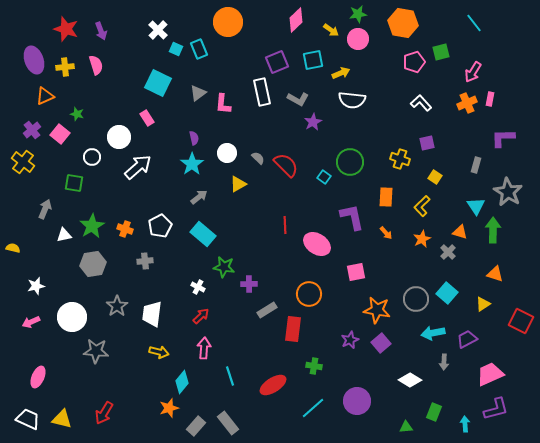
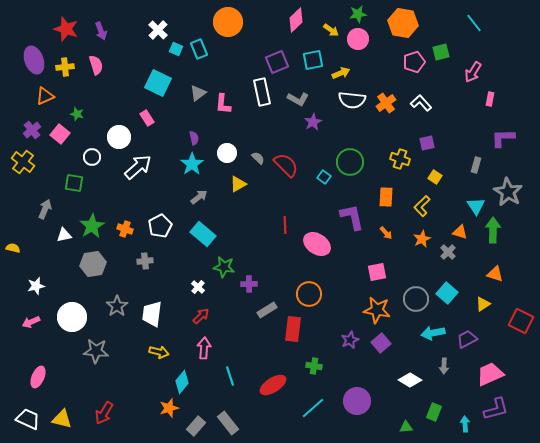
orange cross at (467, 103): moved 81 px left; rotated 12 degrees counterclockwise
pink square at (356, 272): moved 21 px right
white cross at (198, 287): rotated 16 degrees clockwise
gray arrow at (444, 362): moved 4 px down
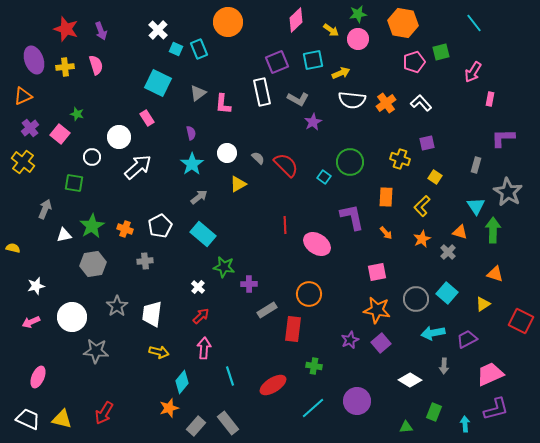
orange triangle at (45, 96): moved 22 px left
purple cross at (32, 130): moved 2 px left, 2 px up
purple semicircle at (194, 138): moved 3 px left, 5 px up
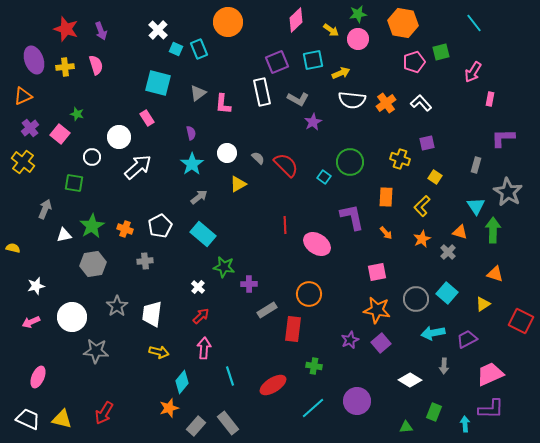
cyan square at (158, 83): rotated 12 degrees counterclockwise
purple L-shape at (496, 409): moved 5 px left; rotated 16 degrees clockwise
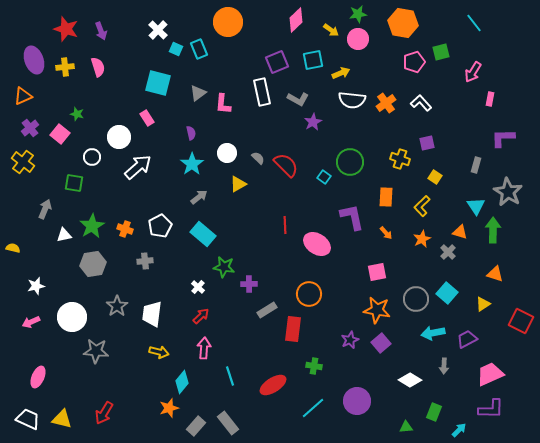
pink semicircle at (96, 65): moved 2 px right, 2 px down
cyan arrow at (465, 424): moved 6 px left, 6 px down; rotated 49 degrees clockwise
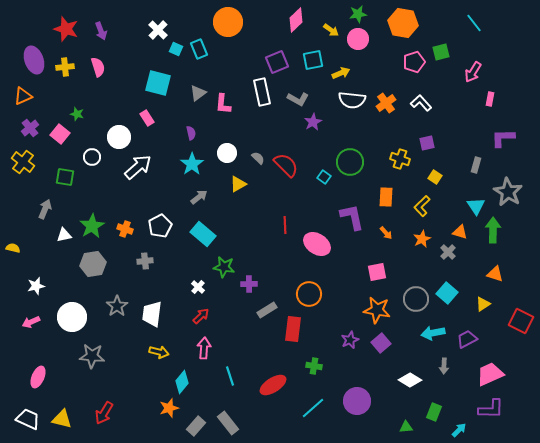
green square at (74, 183): moved 9 px left, 6 px up
gray star at (96, 351): moved 4 px left, 5 px down
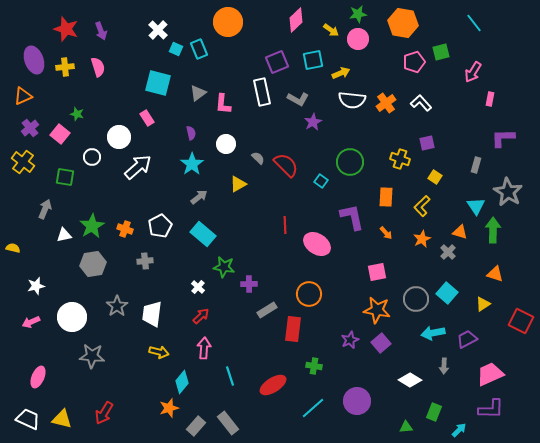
white circle at (227, 153): moved 1 px left, 9 px up
cyan square at (324, 177): moved 3 px left, 4 px down
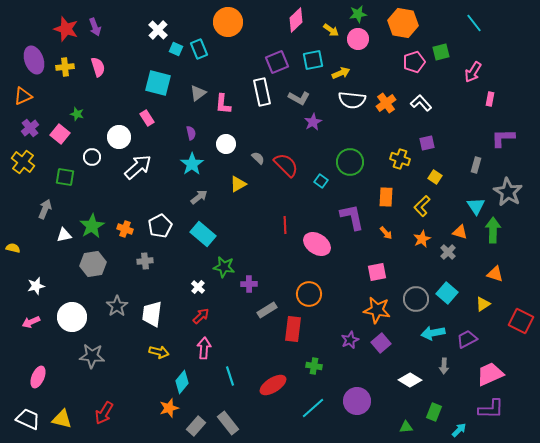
purple arrow at (101, 31): moved 6 px left, 4 px up
gray L-shape at (298, 99): moved 1 px right, 1 px up
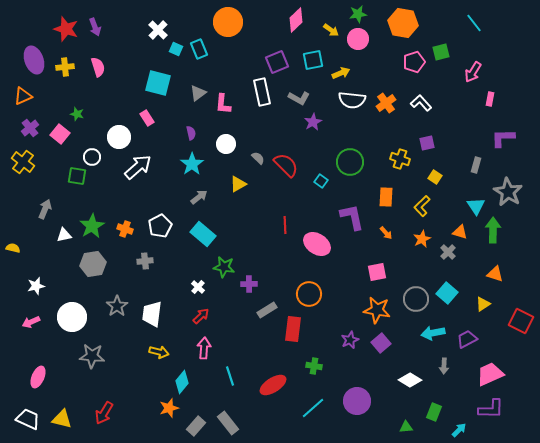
green square at (65, 177): moved 12 px right, 1 px up
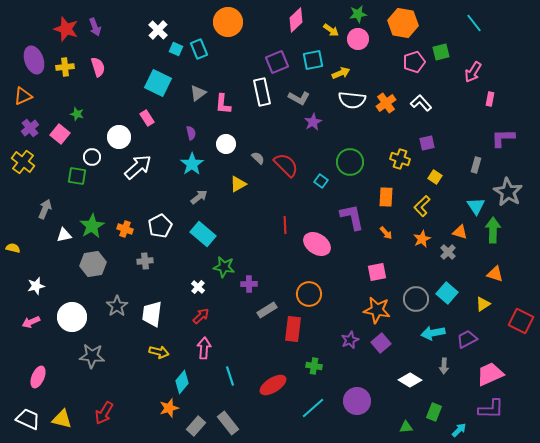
cyan square at (158, 83): rotated 12 degrees clockwise
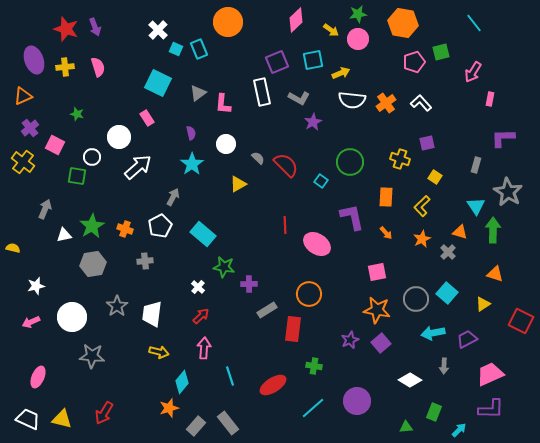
pink square at (60, 134): moved 5 px left, 11 px down; rotated 12 degrees counterclockwise
gray arrow at (199, 197): moved 26 px left; rotated 24 degrees counterclockwise
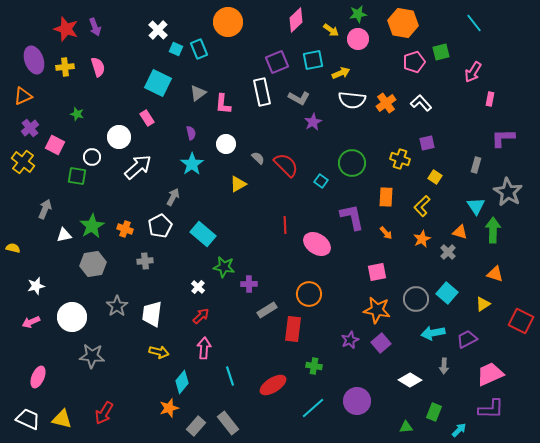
green circle at (350, 162): moved 2 px right, 1 px down
